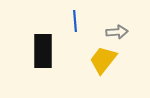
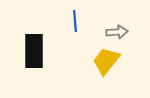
black rectangle: moved 9 px left
yellow trapezoid: moved 3 px right, 1 px down
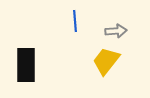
gray arrow: moved 1 px left, 1 px up
black rectangle: moved 8 px left, 14 px down
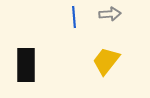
blue line: moved 1 px left, 4 px up
gray arrow: moved 6 px left, 17 px up
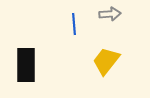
blue line: moved 7 px down
